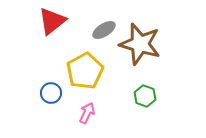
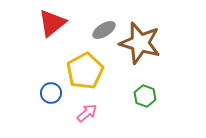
red triangle: moved 2 px down
brown star: moved 1 px up
pink arrow: rotated 25 degrees clockwise
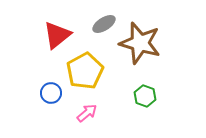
red triangle: moved 5 px right, 12 px down
gray ellipse: moved 6 px up
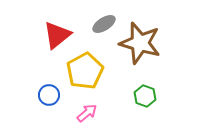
blue circle: moved 2 px left, 2 px down
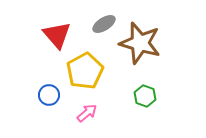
red triangle: rotated 32 degrees counterclockwise
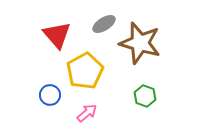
blue circle: moved 1 px right
